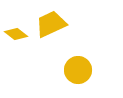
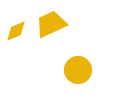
yellow diamond: moved 3 px up; rotated 60 degrees counterclockwise
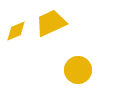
yellow trapezoid: moved 1 px up
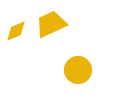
yellow trapezoid: moved 1 px down
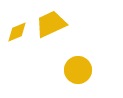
yellow diamond: moved 1 px right, 1 px down
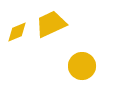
yellow circle: moved 4 px right, 4 px up
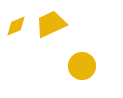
yellow diamond: moved 1 px left, 6 px up
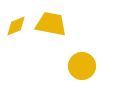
yellow trapezoid: rotated 36 degrees clockwise
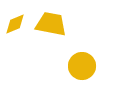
yellow diamond: moved 1 px left, 2 px up
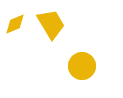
yellow trapezoid: rotated 48 degrees clockwise
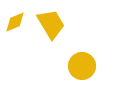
yellow diamond: moved 2 px up
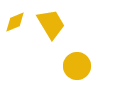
yellow circle: moved 5 px left
